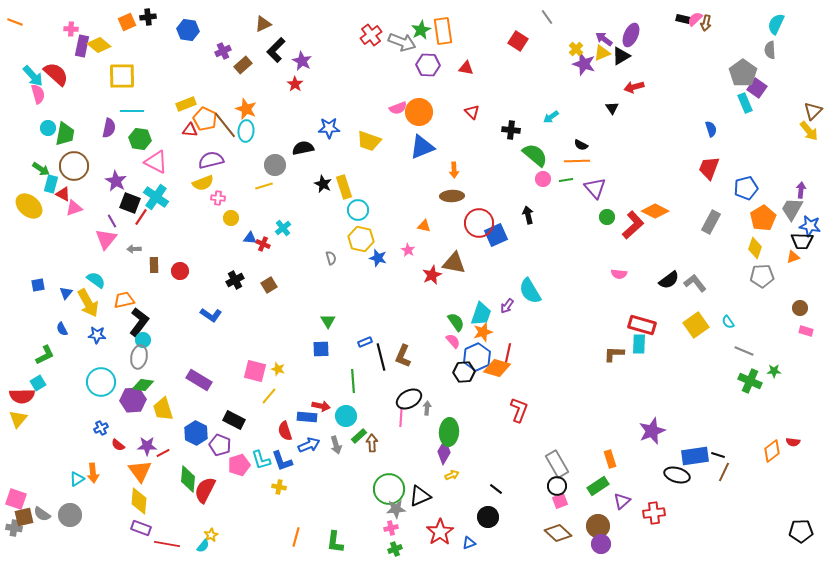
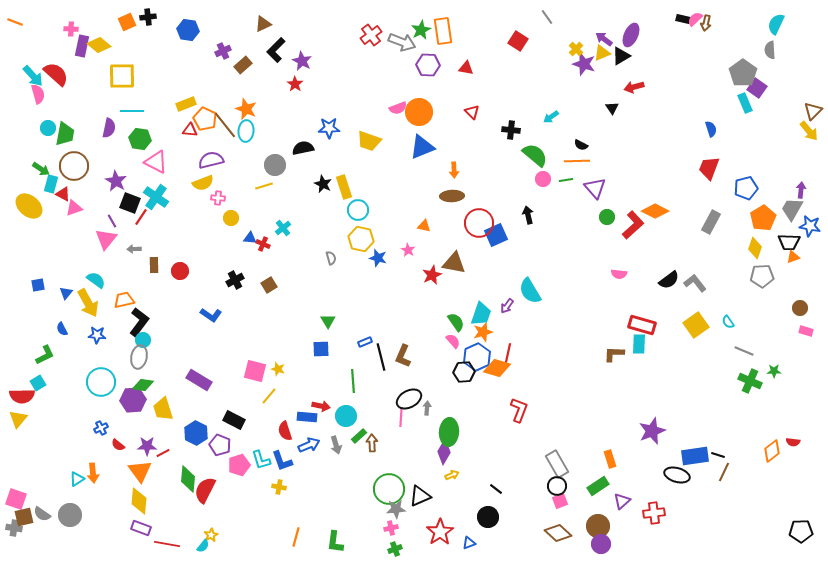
black trapezoid at (802, 241): moved 13 px left, 1 px down
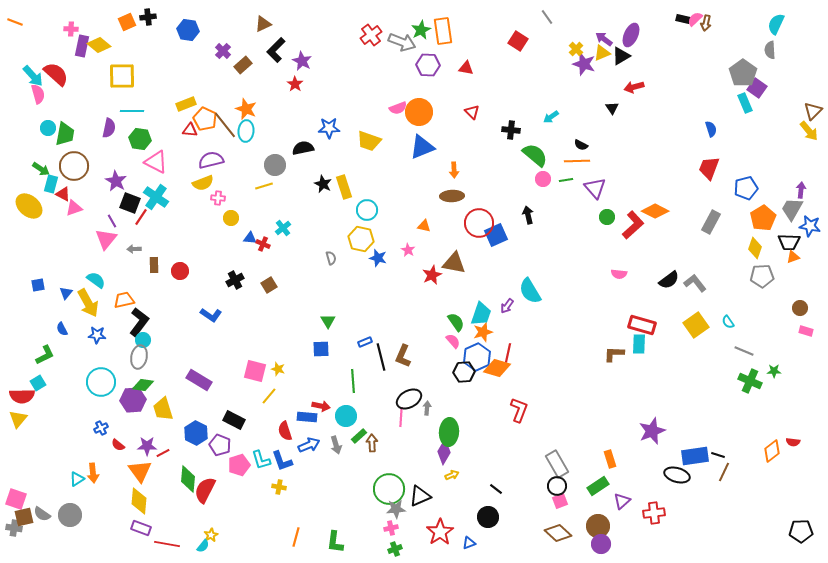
purple cross at (223, 51): rotated 21 degrees counterclockwise
cyan circle at (358, 210): moved 9 px right
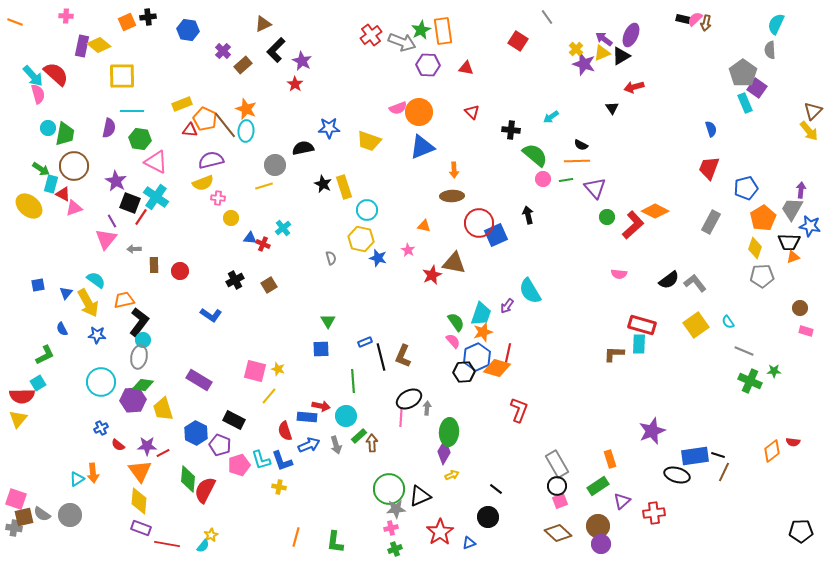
pink cross at (71, 29): moved 5 px left, 13 px up
yellow rectangle at (186, 104): moved 4 px left
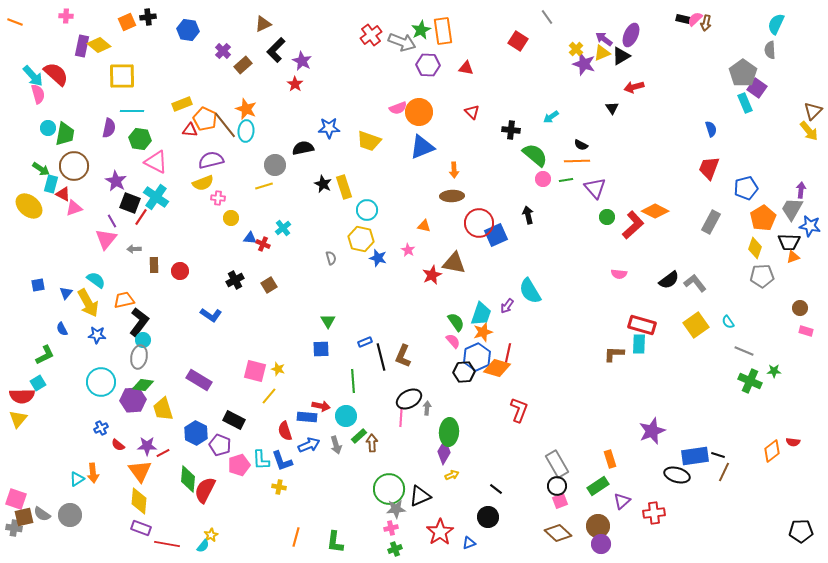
cyan L-shape at (261, 460): rotated 15 degrees clockwise
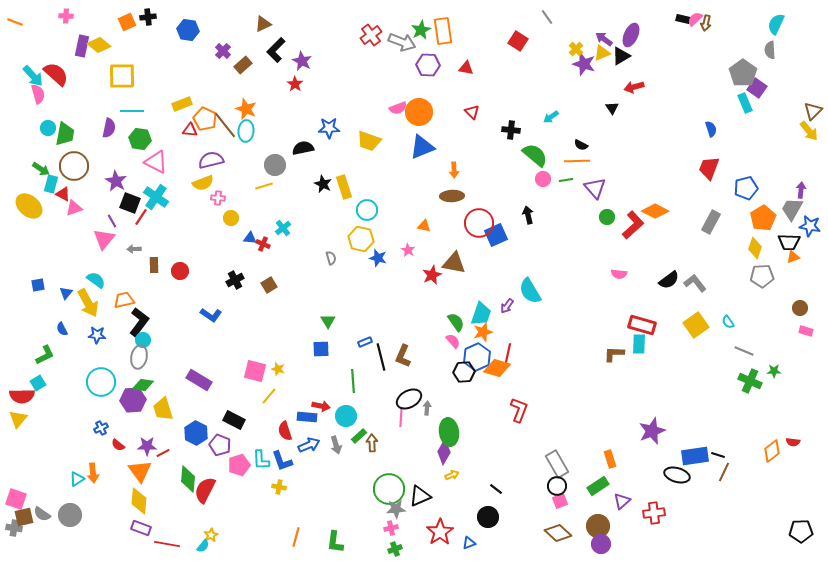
pink triangle at (106, 239): moved 2 px left
green ellipse at (449, 432): rotated 12 degrees counterclockwise
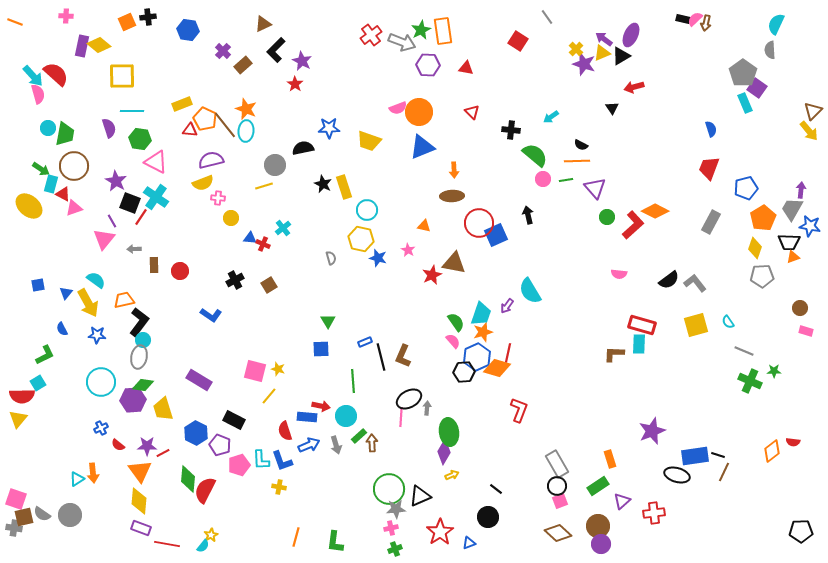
purple semicircle at (109, 128): rotated 30 degrees counterclockwise
yellow square at (696, 325): rotated 20 degrees clockwise
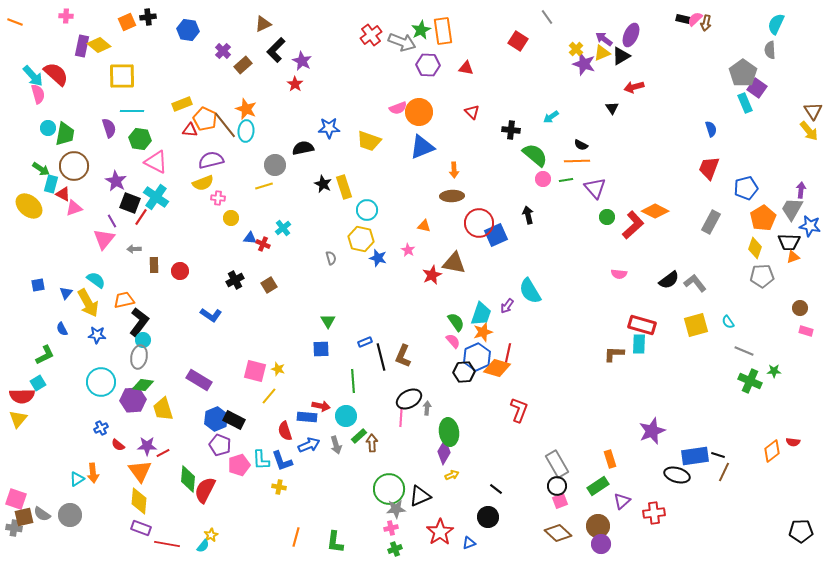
brown triangle at (813, 111): rotated 18 degrees counterclockwise
blue hexagon at (196, 433): moved 20 px right, 14 px up; rotated 10 degrees clockwise
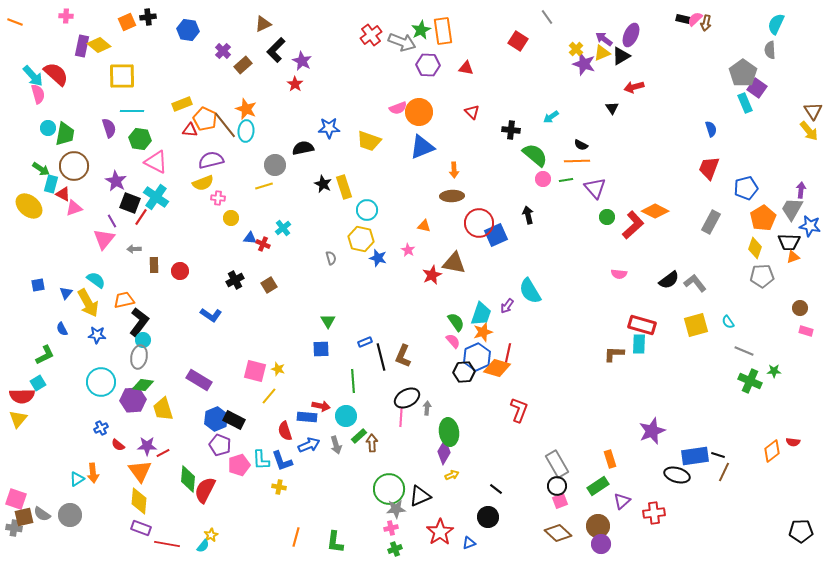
black ellipse at (409, 399): moved 2 px left, 1 px up
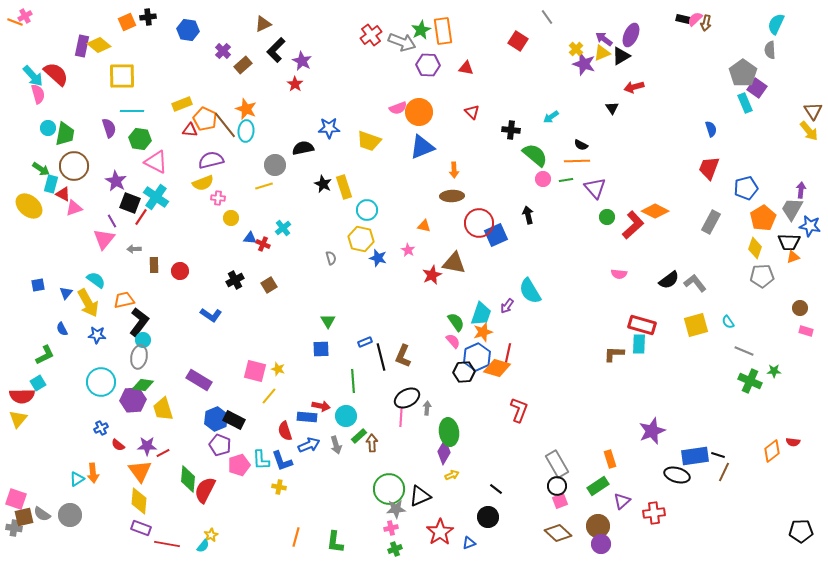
pink cross at (66, 16): moved 41 px left; rotated 32 degrees counterclockwise
